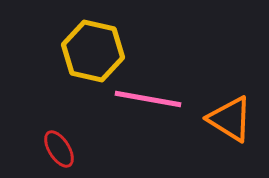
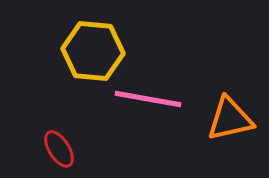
yellow hexagon: rotated 8 degrees counterclockwise
orange triangle: rotated 45 degrees counterclockwise
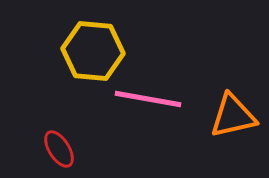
orange triangle: moved 3 px right, 3 px up
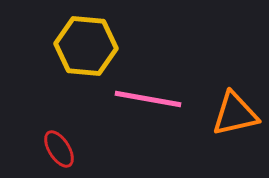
yellow hexagon: moved 7 px left, 5 px up
orange triangle: moved 2 px right, 2 px up
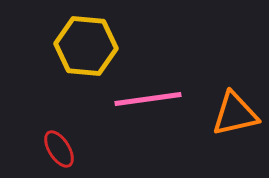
pink line: rotated 18 degrees counterclockwise
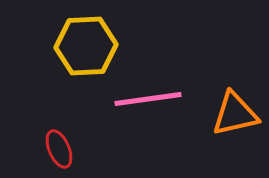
yellow hexagon: rotated 8 degrees counterclockwise
red ellipse: rotated 9 degrees clockwise
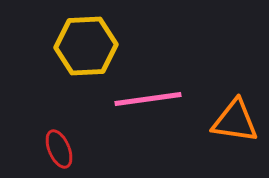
orange triangle: moved 7 px down; rotated 21 degrees clockwise
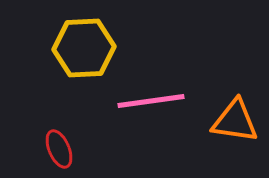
yellow hexagon: moved 2 px left, 2 px down
pink line: moved 3 px right, 2 px down
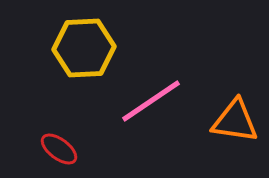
pink line: rotated 26 degrees counterclockwise
red ellipse: rotated 30 degrees counterclockwise
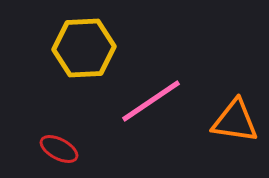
red ellipse: rotated 9 degrees counterclockwise
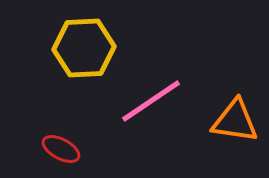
red ellipse: moved 2 px right
